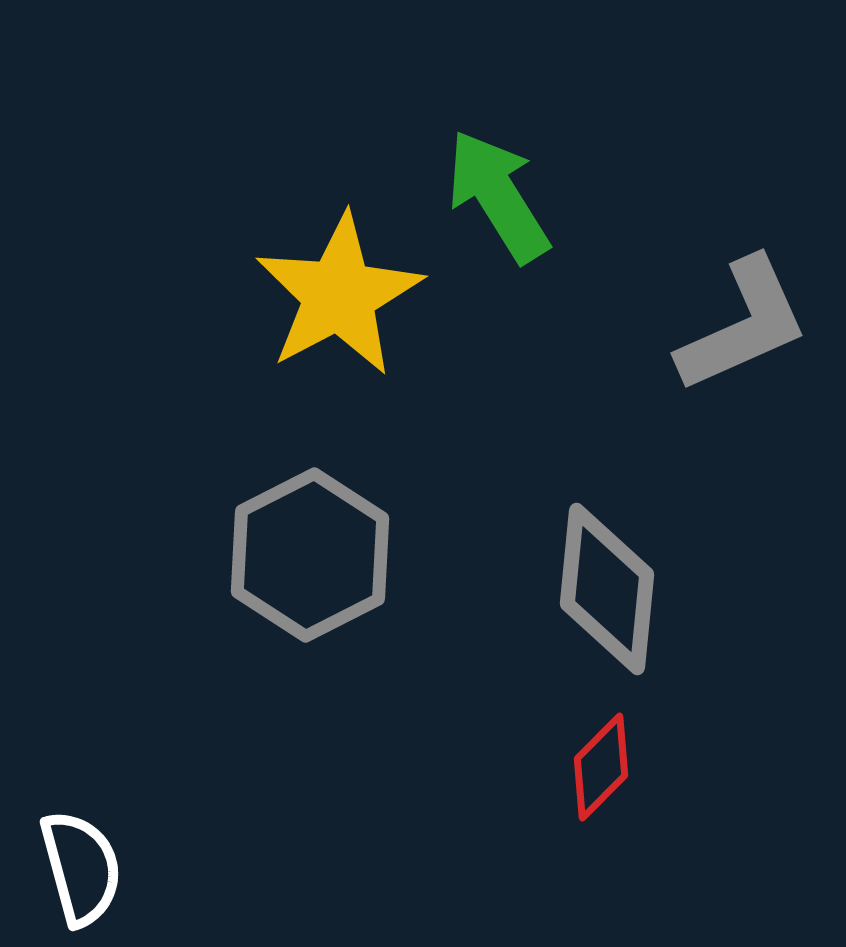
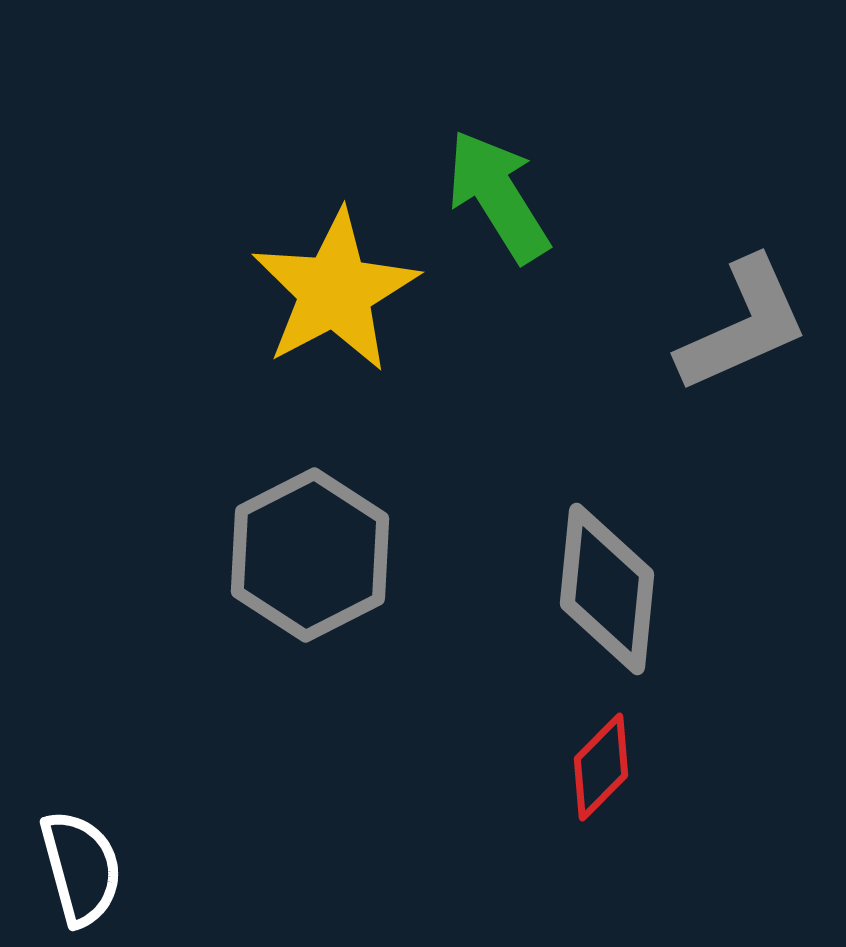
yellow star: moved 4 px left, 4 px up
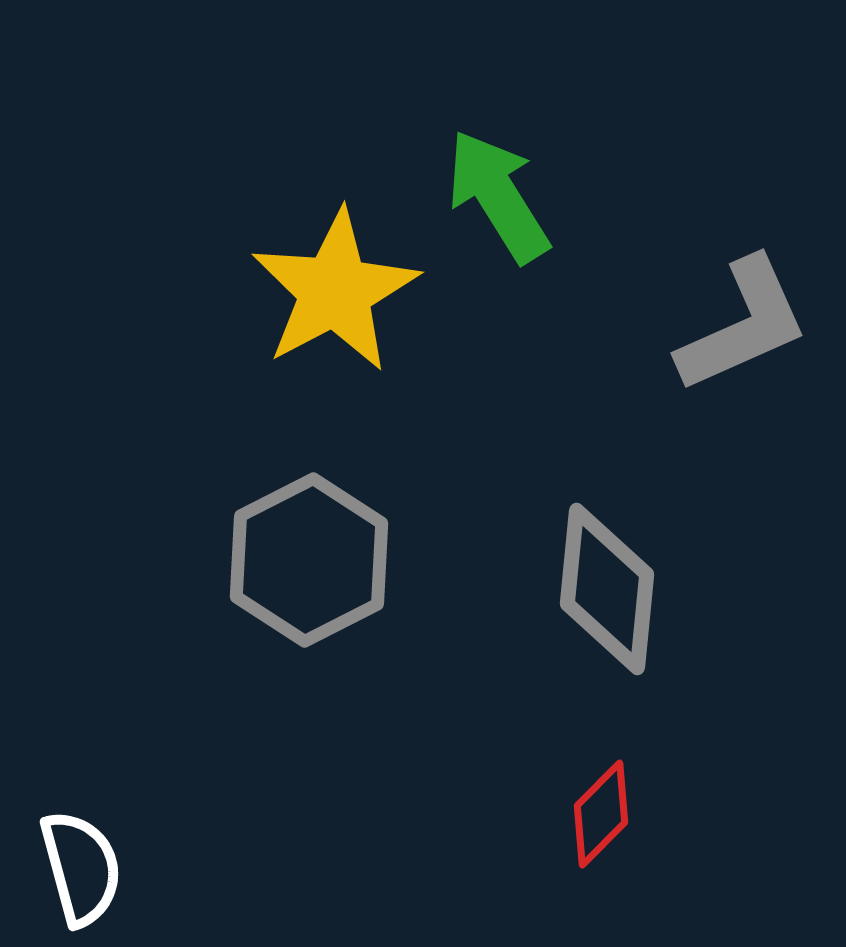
gray hexagon: moved 1 px left, 5 px down
red diamond: moved 47 px down
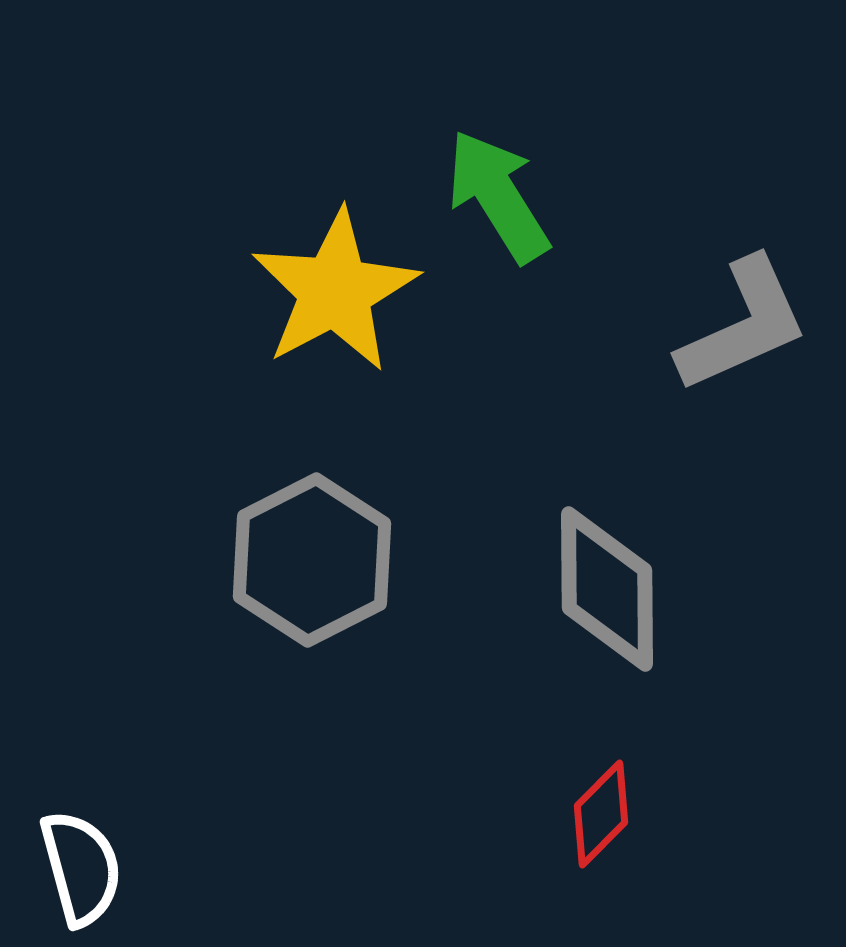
gray hexagon: moved 3 px right
gray diamond: rotated 6 degrees counterclockwise
